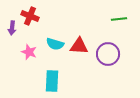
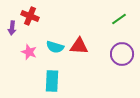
green line: rotated 28 degrees counterclockwise
cyan semicircle: moved 3 px down
purple circle: moved 14 px right
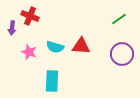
red triangle: moved 2 px right
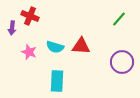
green line: rotated 14 degrees counterclockwise
purple circle: moved 8 px down
cyan rectangle: moved 5 px right
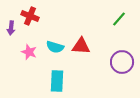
purple arrow: moved 1 px left
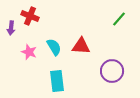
cyan semicircle: moved 1 px left; rotated 138 degrees counterclockwise
purple circle: moved 10 px left, 9 px down
cyan rectangle: rotated 10 degrees counterclockwise
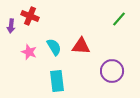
purple arrow: moved 2 px up
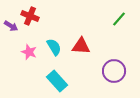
purple arrow: rotated 64 degrees counterclockwise
purple circle: moved 2 px right
cyan rectangle: rotated 35 degrees counterclockwise
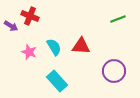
green line: moved 1 px left; rotated 28 degrees clockwise
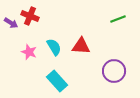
purple arrow: moved 3 px up
